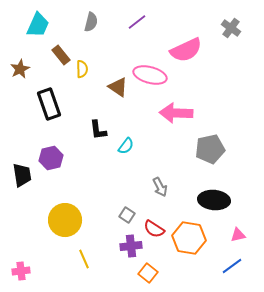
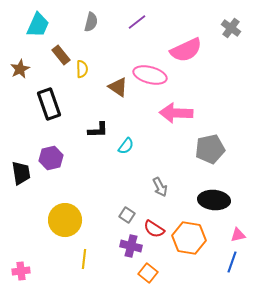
black L-shape: rotated 85 degrees counterclockwise
black trapezoid: moved 1 px left, 2 px up
purple cross: rotated 20 degrees clockwise
yellow line: rotated 30 degrees clockwise
blue line: moved 4 px up; rotated 35 degrees counterclockwise
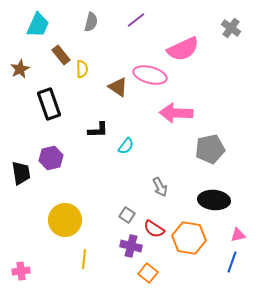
purple line: moved 1 px left, 2 px up
pink semicircle: moved 3 px left, 1 px up
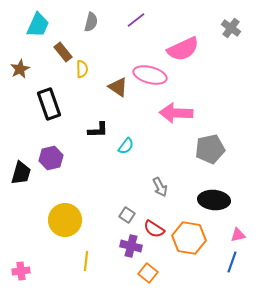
brown rectangle: moved 2 px right, 3 px up
black trapezoid: rotated 25 degrees clockwise
yellow line: moved 2 px right, 2 px down
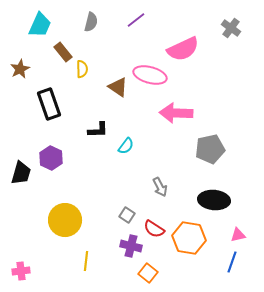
cyan trapezoid: moved 2 px right
purple hexagon: rotated 20 degrees counterclockwise
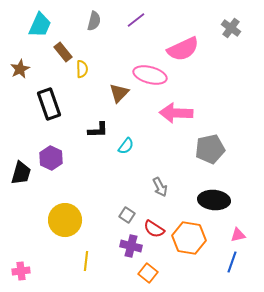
gray semicircle: moved 3 px right, 1 px up
brown triangle: moved 1 px right, 6 px down; rotated 40 degrees clockwise
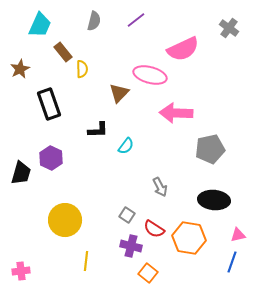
gray cross: moved 2 px left
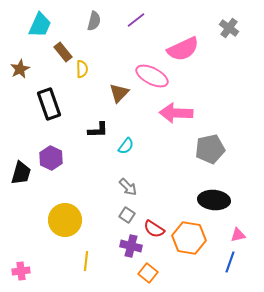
pink ellipse: moved 2 px right, 1 px down; rotated 12 degrees clockwise
gray arrow: moved 32 px left; rotated 18 degrees counterclockwise
blue line: moved 2 px left
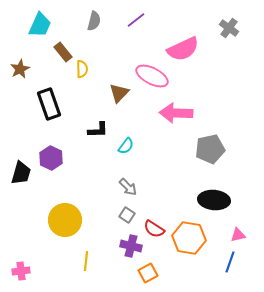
orange square: rotated 24 degrees clockwise
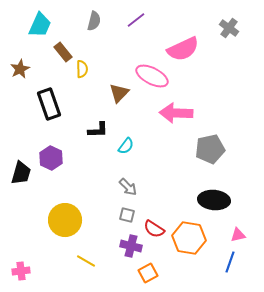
gray square: rotated 21 degrees counterclockwise
yellow line: rotated 66 degrees counterclockwise
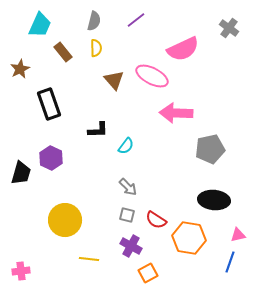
yellow semicircle: moved 14 px right, 21 px up
brown triangle: moved 5 px left, 13 px up; rotated 25 degrees counterclockwise
red semicircle: moved 2 px right, 9 px up
purple cross: rotated 15 degrees clockwise
yellow line: moved 3 px right, 2 px up; rotated 24 degrees counterclockwise
